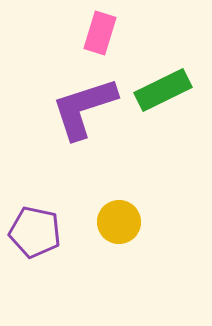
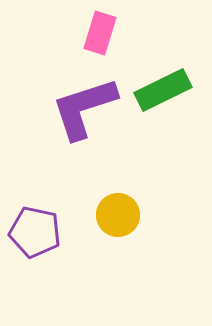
yellow circle: moved 1 px left, 7 px up
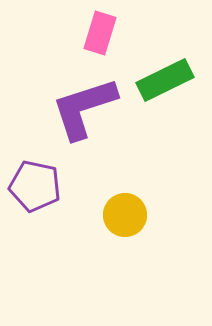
green rectangle: moved 2 px right, 10 px up
yellow circle: moved 7 px right
purple pentagon: moved 46 px up
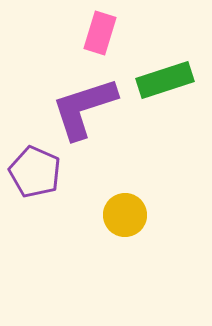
green rectangle: rotated 8 degrees clockwise
purple pentagon: moved 14 px up; rotated 12 degrees clockwise
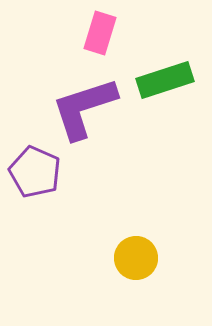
yellow circle: moved 11 px right, 43 px down
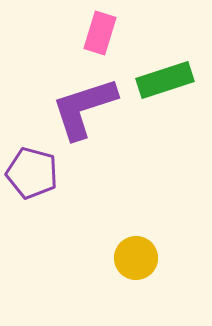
purple pentagon: moved 3 px left, 1 px down; rotated 9 degrees counterclockwise
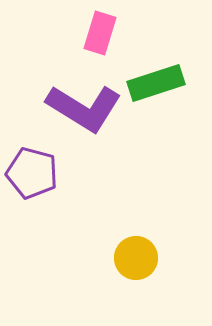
green rectangle: moved 9 px left, 3 px down
purple L-shape: rotated 130 degrees counterclockwise
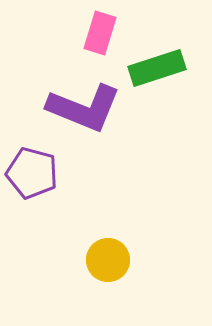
green rectangle: moved 1 px right, 15 px up
purple L-shape: rotated 10 degrees counterclockwise
yellow circle: moved 28 px left, 2 px down
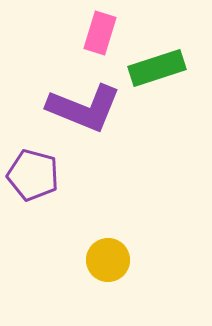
purple pentagon: moved 1 px right, 2 px down
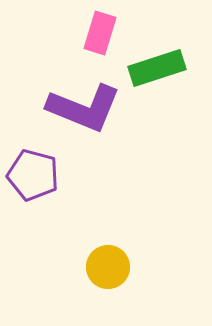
yellow circle: moved 7 px down
